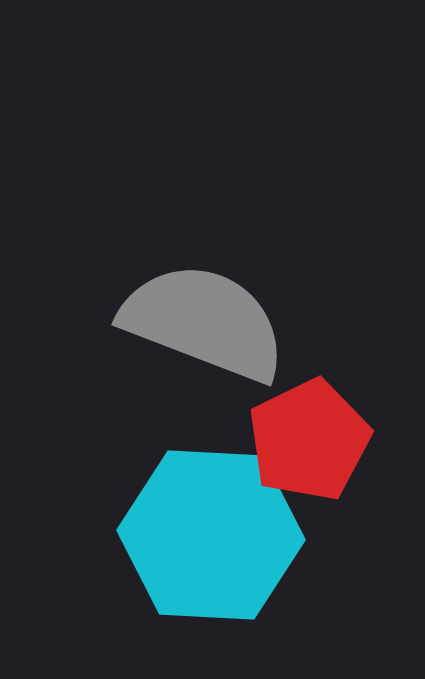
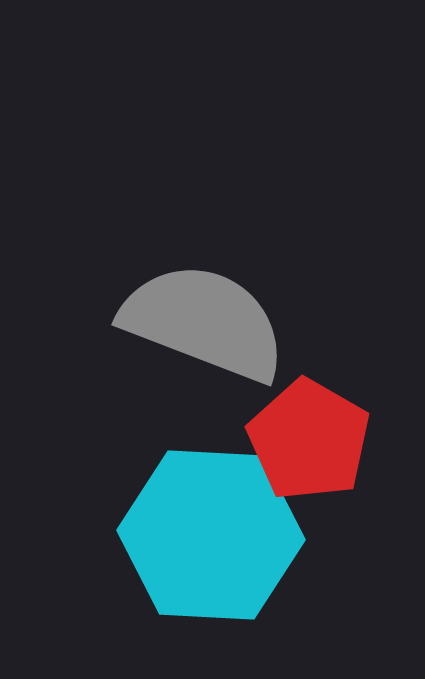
red pentagon: rotated 16 degrees counterclockwise
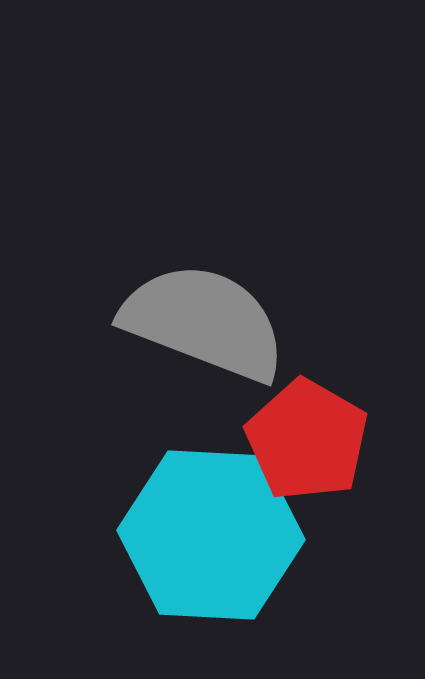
red pentagon: moved 2 px left
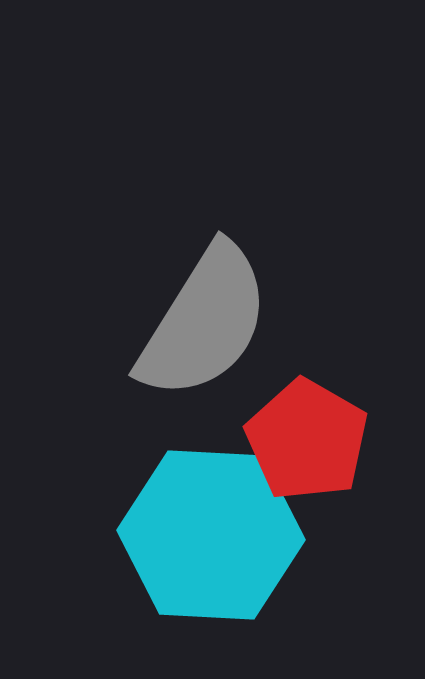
gray semicircle: rotated 101 degrees clockwise
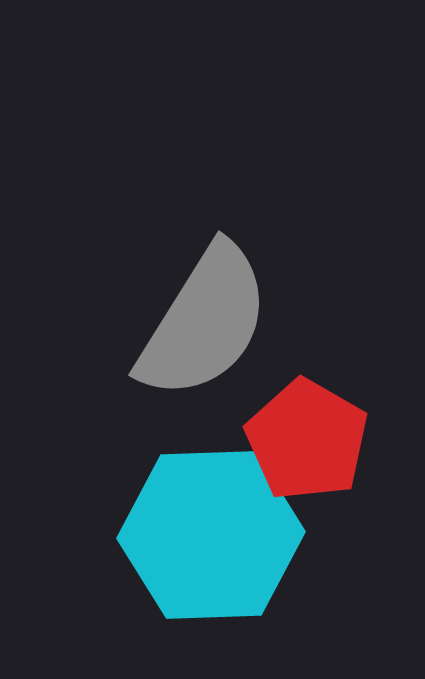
cyan hexagon: rotated 5 degrees counterclockwise
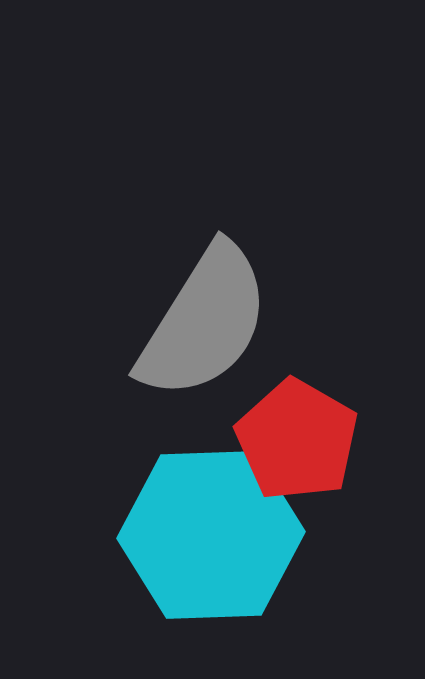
red pentagon: moved 10 px left
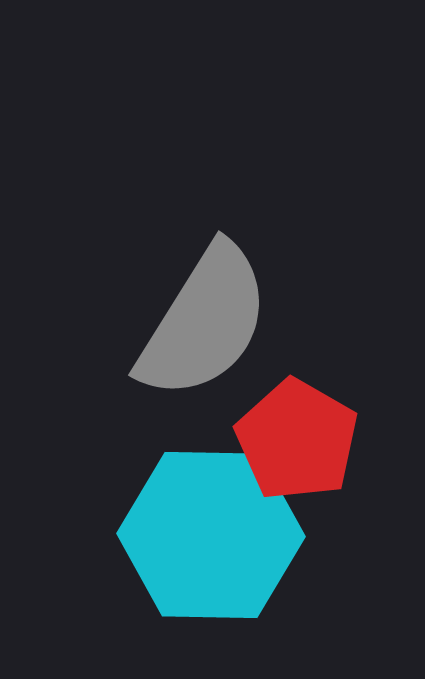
cyan hexagon: rotated 3 degrees clockwise
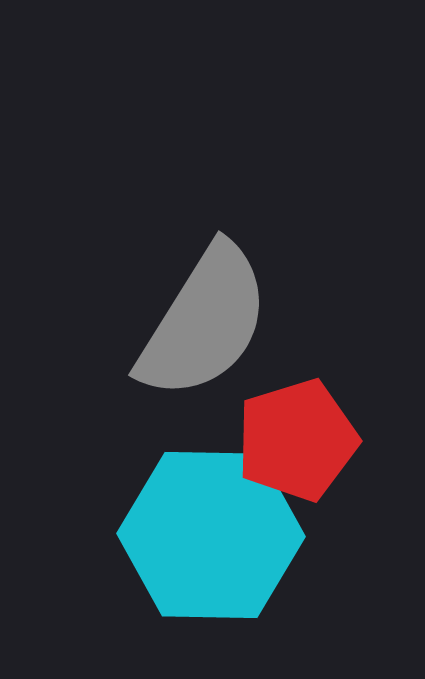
red pentagon: rotated 25 degrees clockwise
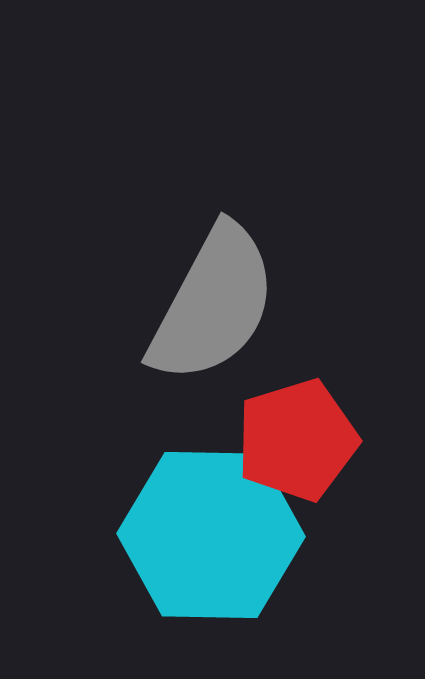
gray semicircle: moved 9 px right, 18 px up; rotated 4 degrees counterclockwise
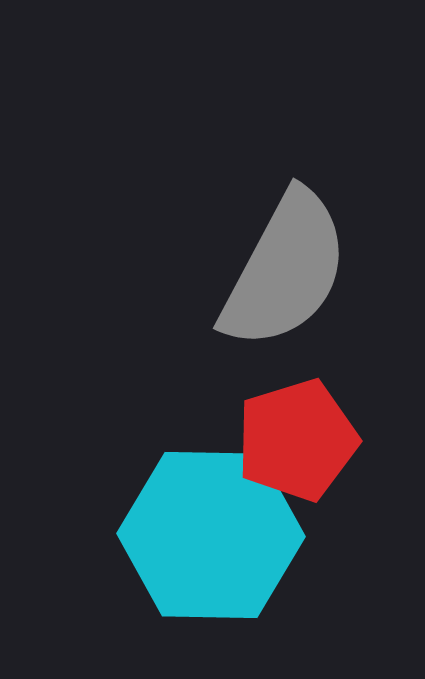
gray semicircle: moved 72 px right, 34 px up
